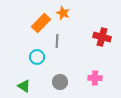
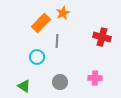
orange star: rotated 24 degrees clockwise
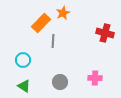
red cross: moved 3 px right, 4 px up
gray line: moved 4 px left
cyan circle: moved 14 px left, 3 px down
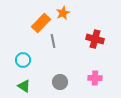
red cross: moved 10 px left, 6 px down
gray line: rotated 16 degrees counterclockwise
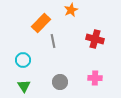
orange star: moved 8 px right, 3 px up
green triangle: rotated 24 degrees clockwise
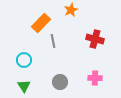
cyan circle: moved 1 px right
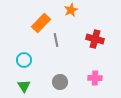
gray line: moved 3 px right, 1 px up
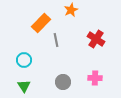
red cross: moved 1 px right; rotated 18 degrees clockwise
gray circle: moved 3 px right
